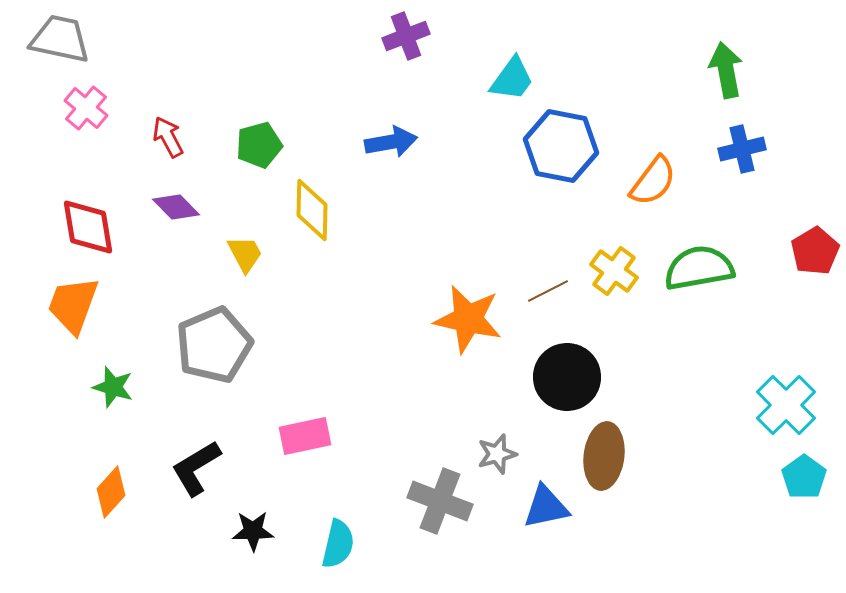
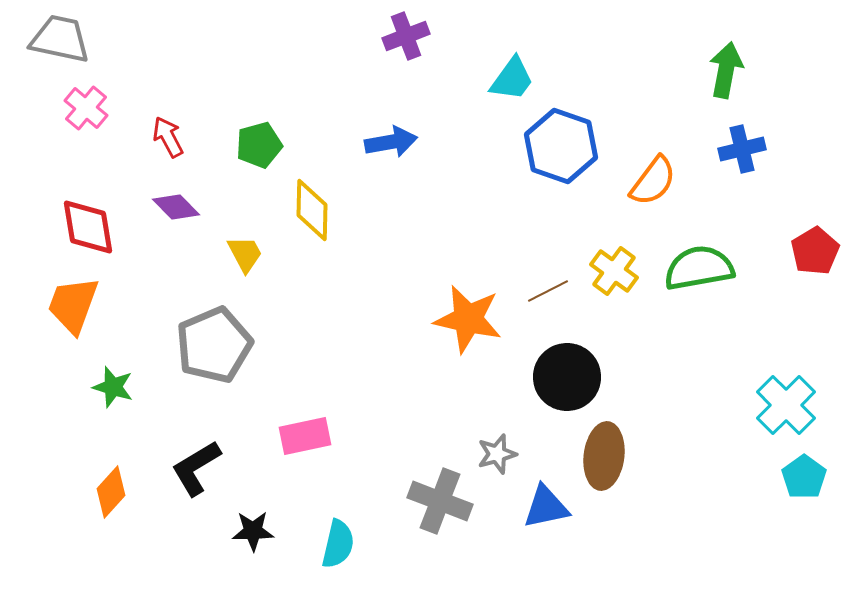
green arrow: rotated 22 degrees clockwise
blue hexagon: rotated 8 degrees clockwise
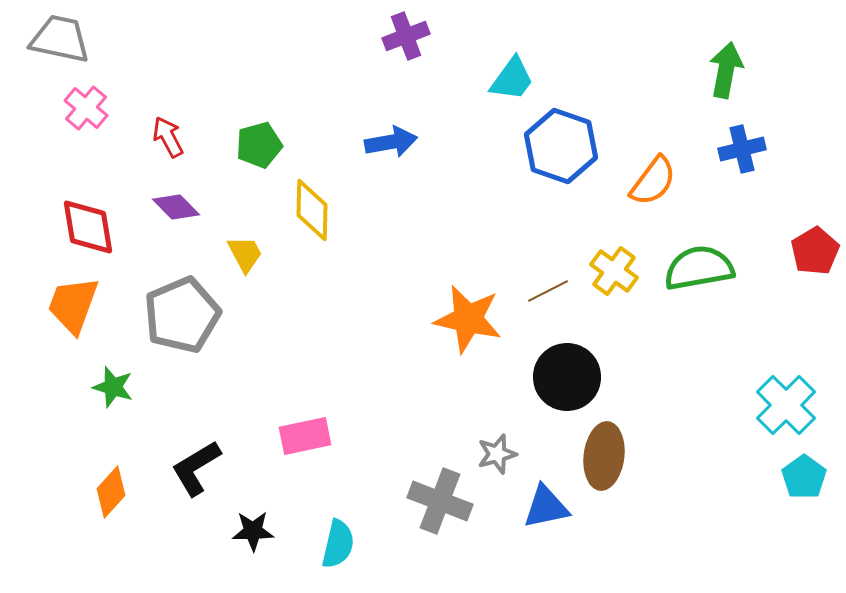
gray pentagon: moved 32 px left, 30 px up
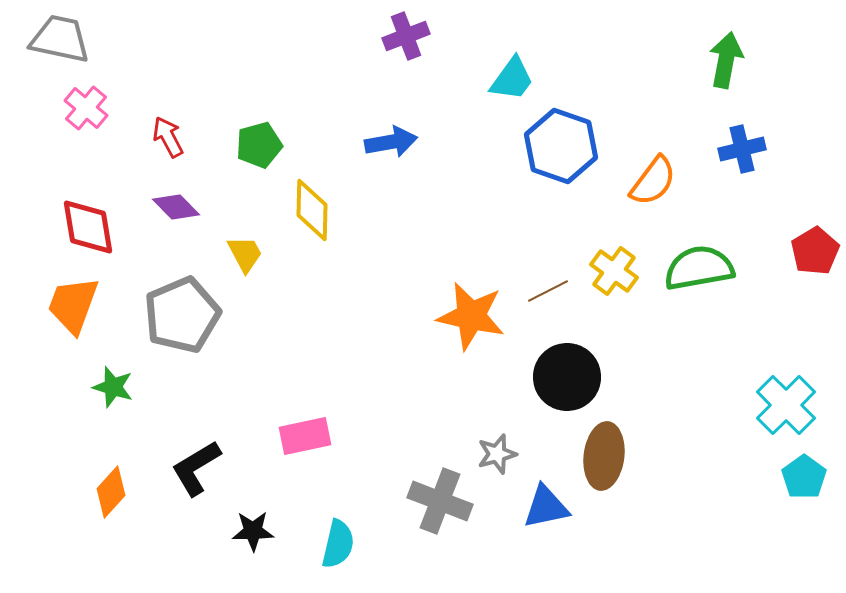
green arrow: moved 10 px up
orange star: moved 3 px right, 3 px up
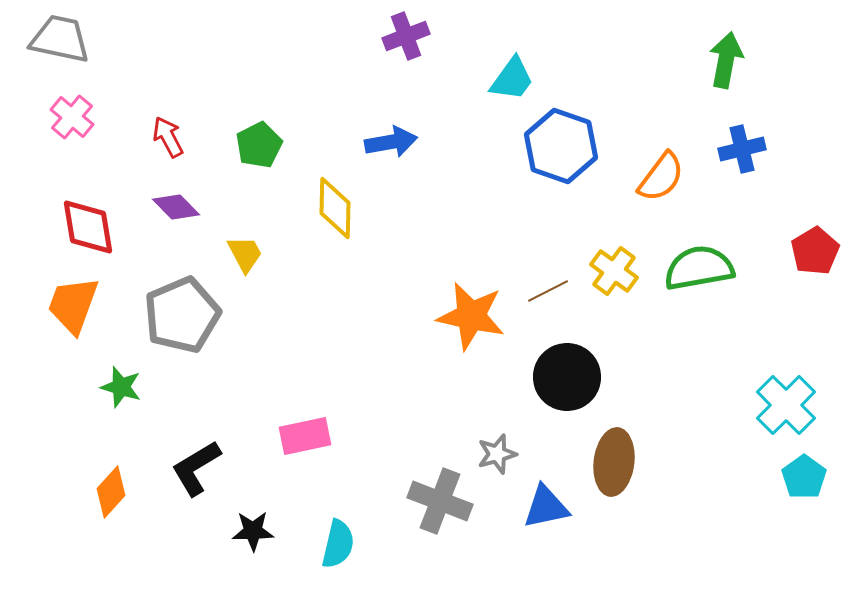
pink cross: moved 14 px left, 9 px down
green pentagon: rotated 12 degrees counterclockwise
orange semicircle: moved 8 px right, 4 px up
yellow diamond: moved 23 px right, 2 px up
green star: moved 8 px right
brown ellipse: moved 10 px right, 6 px down
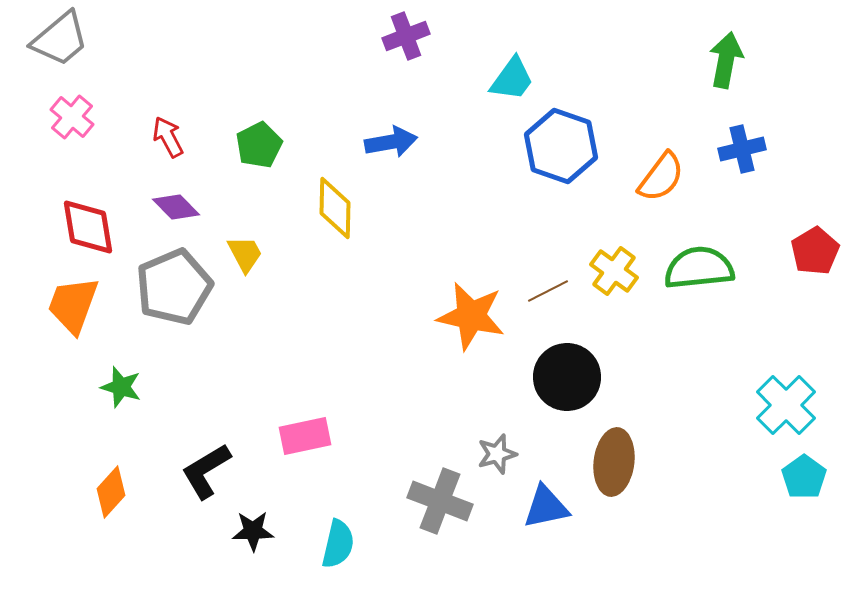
gray trapezoid: rotated 128 degrees clockwise
green semicircle: rotated 4 degrees clockwise
gray pentagon: moved 8 px left, 28 px up
black L-shape: moved 10 px right, 3 px down
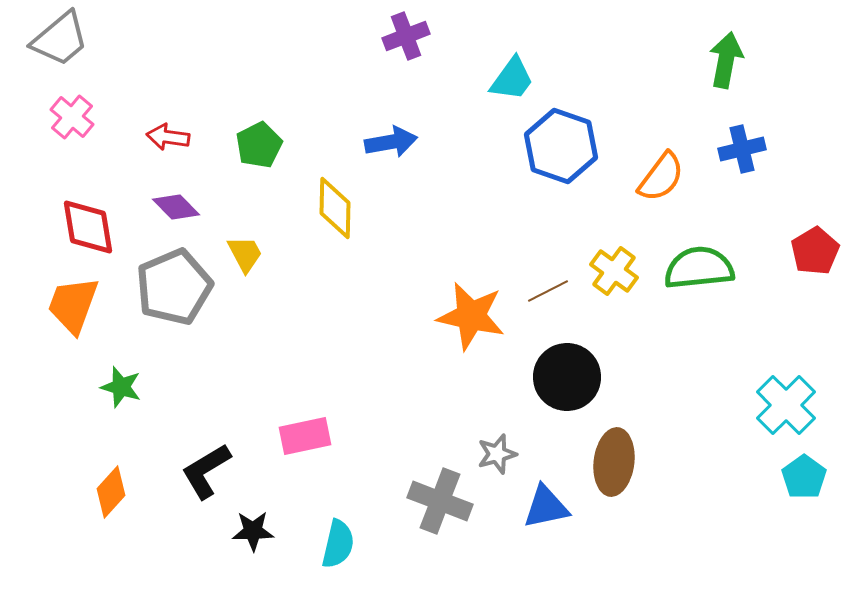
red arrow: rotated 54 degrees counterclockwise
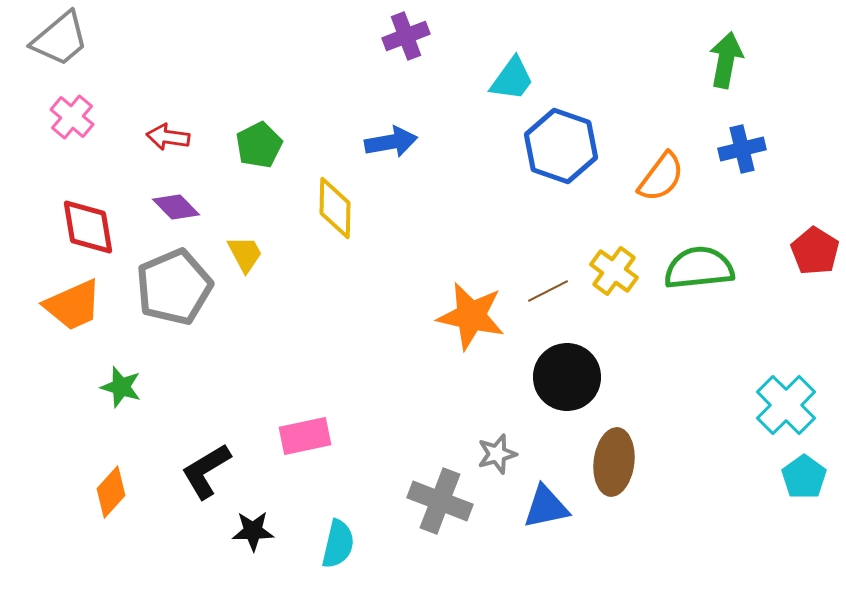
red pentagon: rotated 9 degrees counterclockwise
orange trapezoid: rotated 134 degrees counterclockwise
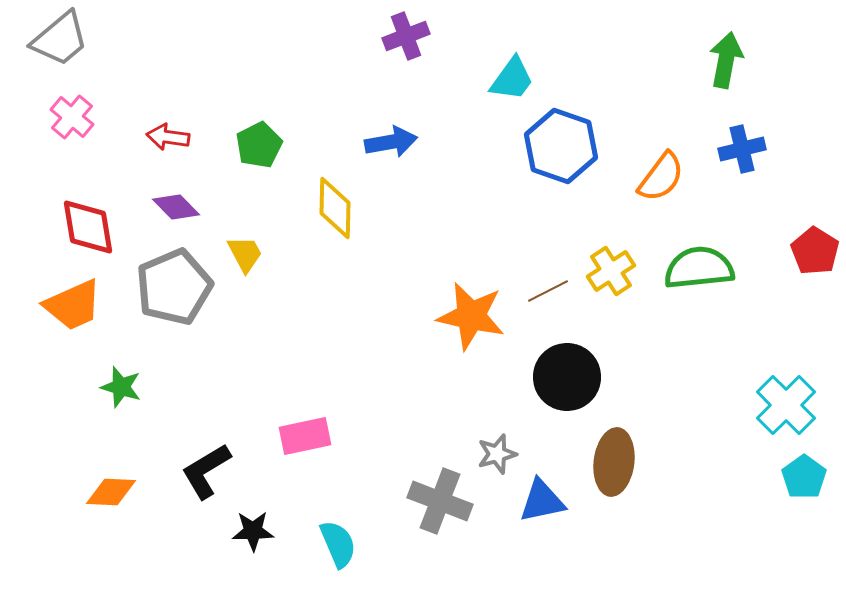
yellow cross: moved 3 px left; rotated 21 degrees clockwise
orange diamond: rotated 51 degrees clockwise
blue triangle: moved 4 px left, 6 px up
cyan semicircle: rotated 36 degrees counterclockwise
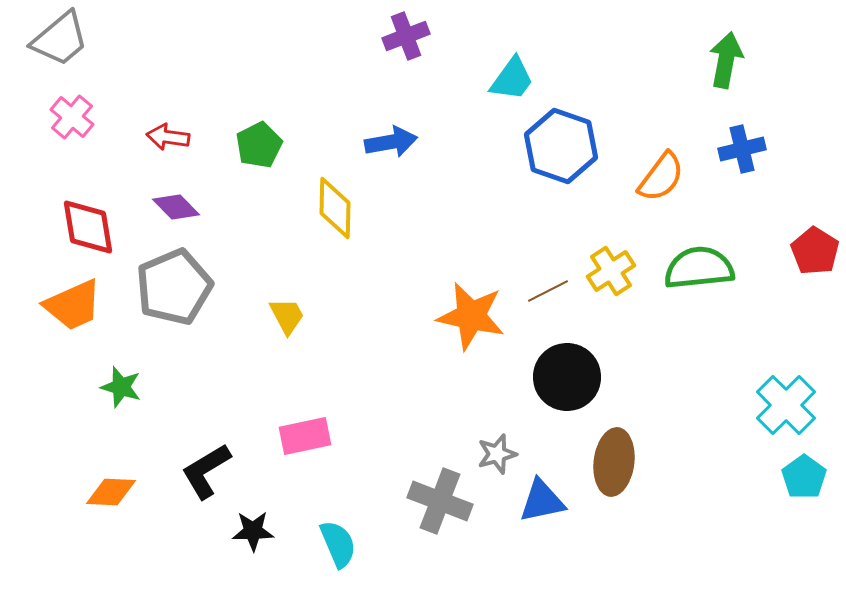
yellow trapezoid: moved 42 px right, 62 px down
